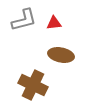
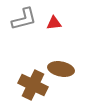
gray L-shape: moved 1 px up
brown ellipse: moved 14 px down
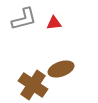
brown ellipse: rotated 30 degrees counterclockwise
brown cross: rotated 8 degrees clockwise
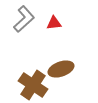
gray L-shape: rotated 28 degrees counterclockwise
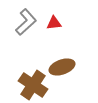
gray L-shape: moved 2 px right, 3 px down
brown ellipse: moved 1 px right, 2 px up
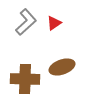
red triangle: rotated 28 degrees counterclockwise
brown cross: moved 8 px left, 6 px up; rotated 32 degrees counterclockwise
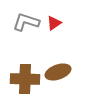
gray L-shape: rotated 120 degrees counterclockwise
brown ellipse: moved 4 px left, 5 px down
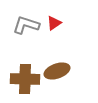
gray L-shape: moved 3 px down
brown ellipse: moved 1 px left, 1 px up
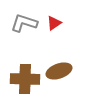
gray L-shape: moved 2 px left, 2 px up
brown ellipse: moved 2 px right
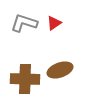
brown ellipse: moved 1 px right, 1 px up
